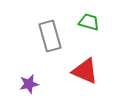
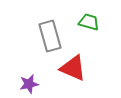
red triangle: moved 12 px left, 3 px up
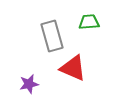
green trapezoid: rotated 20 degrees counterclockwise
gray rectangle: moved 2 px right
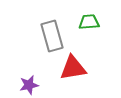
red triangle: rotated 32 degrees counterclockwise
purple star: moved 1 px down
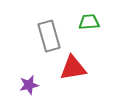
gray rectangle: moved 3 px left
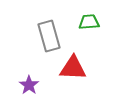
red triangle: rotated 12 degrees clockwise
purple star: rotated 24 degrees counterclockwise
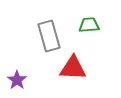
green trapezoid: moved 3 px down
purple star: moved 12 px left, 5 px up
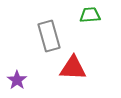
green trapezoid: moved 1 px right, 10 px up
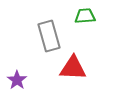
green trapezoid: moved 5 px left, 1 px down
